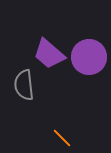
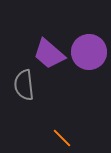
purple circle: moved 5 px up
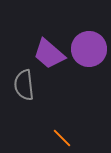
purple circle: moved 3 px up
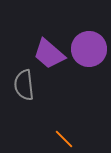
orange line: moved 2 px right, 1 px down
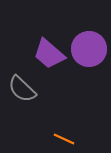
gray semicircle: moved 2 px left, 4 px down; rotated 40 degrees counterclockwise
orange line: rotated 20 degrees counterclockwise
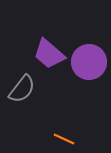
purple circle: moved 13 px down
gray semicircle: rotated 96 degrees counterclockwise
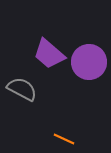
gray semicircle: rotated 100 degrees counterclockwise
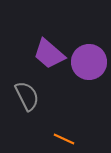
gray semicircle: moved 5 px right, 7 px down; rotated 36 degrees clockwise
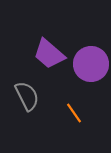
purple circle: moved 2 px right, 2 px down
orange line: moved 10 px right, 26 px up; rotated 30 degrees clockwise
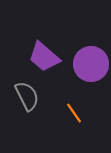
purple trapezoid: moved 5 px left, 3 px down
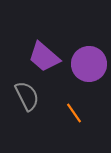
purple circle: moved 2 px left
